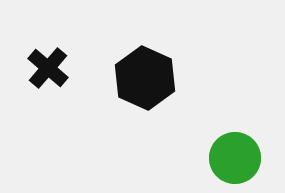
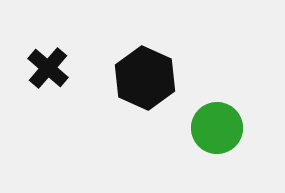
green circle: moved 18 px left, 30 px up
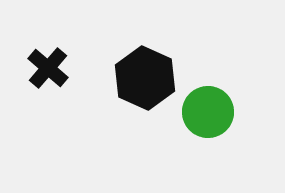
green circle: moved 9 px left, 16 px up
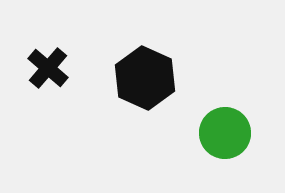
green circle: moved 17 px right, 21 px down
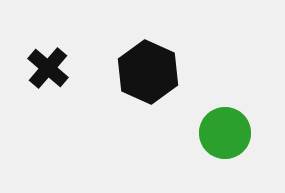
black hexagon: moved 3 px right, 6 px up
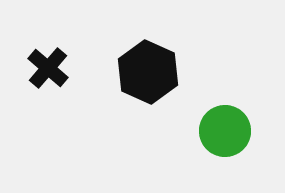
green circle: moved 2 px up
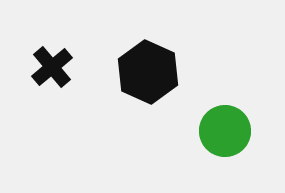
black cross: moved 4 px right, 1 px up; rotated 9 degrees clockwise
